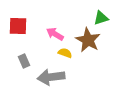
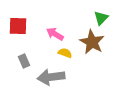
green triangle: rotated 28 degrees counterclockwise
brown star: moved 4 px right, 2 px down
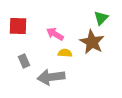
yellow semicircle: rotated 16 degrees counterclockwise
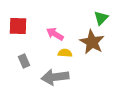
gray arrow: moved 4 px right
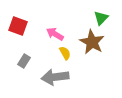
red square: rotated 18 degrees clockwise
yellow semicircle: rotated 56 degrees clockwise
gray rectangle: rotated 56 degrees clockwise
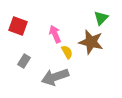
pink arrow: rotated 36 degrees clockwise
brown star: moved 1 px left; rotated 15 degrees counterclockwise
yellow semicircle: moved 2 px right, 1 px up
gray arrow: rotated 12 degrees counterclockwise
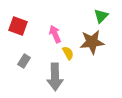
green triangle: moved 2 px up
brown star: moved 1 px right; rotated 20 degrees counterclockwise
yellow semicircle: moved 1 px right, 1 px down
gray arrow: rotated 72 degrees counterclockwise
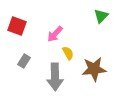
red square: moved 1 px left
pink arrow: rotated 114 degrees counterclockwise
brown star: moved 2 px right, 27 px down
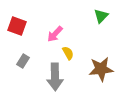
gray rectangle: moved 1 px left
brown star: moved 7 px right
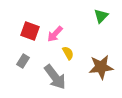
red square: moved 13 px right, 5 px down
brown star: moved 2 px up
gray arrow: rotated 36 degrees counterclockwise
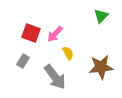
red square: moved 1 px right, 2 px down
